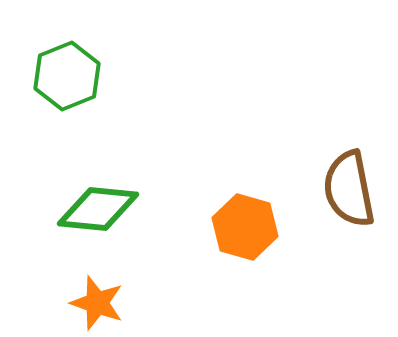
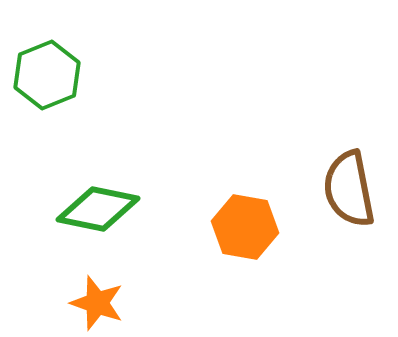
green hexagon: moved 20 px left, 1 px up
green diamond: rotated 6 degrees clockwise
orange hexagon: rotated 6 degrees counterclockwise
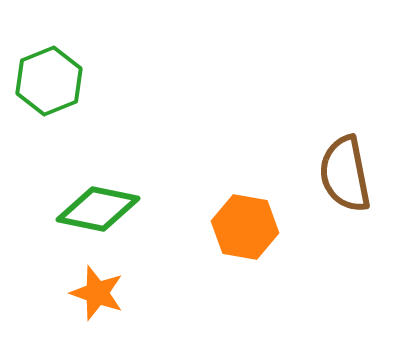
green hexagon: moved 2 px right, 6 px down
brown semicircle: moved 4 px left, 15 px up
orange star: moved 10 px up
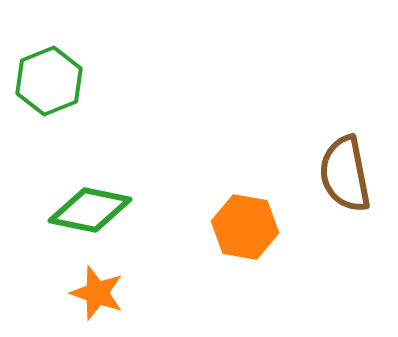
green diamond: moved 8 px left, 1 px down
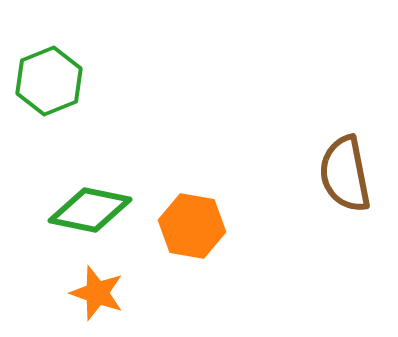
orange hexagon: moved 53 px left, 1 px up
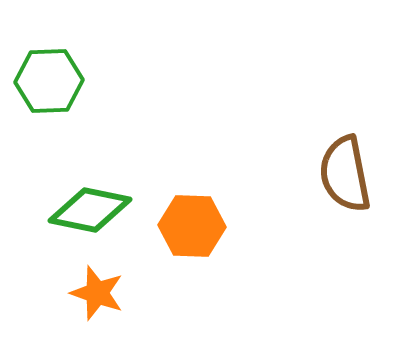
green hexagon: rotated 20 degrees clockwise
orange hexagon: rotated 8 degrees counterclockwise
